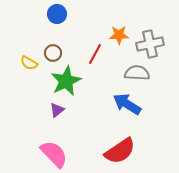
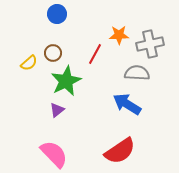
yellow semicircle: rotated 72 degrees counterclockwise
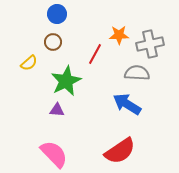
brown circle: moved 11 px up
purple triangle: rotated 42 degrees clockwise
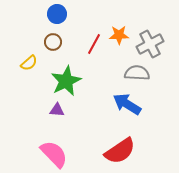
gray cross: rotated 16 degrees counterclockwise
red line: moved 1 px left, 10 px up
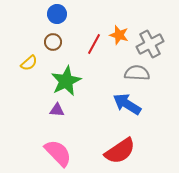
orange star: rotated 18 degrees clockwise
pink semicircle: moved 4 px right, 1 px up
